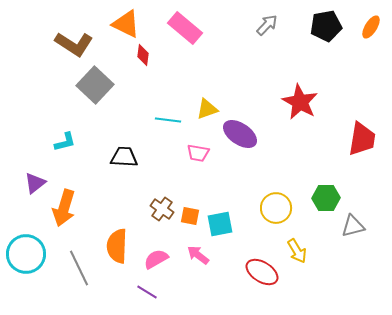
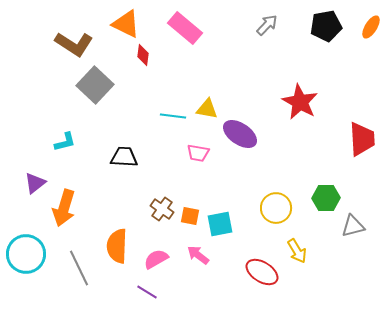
yellow triangle: rotated 30 degrees clockwise
cyan line: moved 5 px right, 4 px up
red trapezoid: rotated 12 degrees counterclockwise
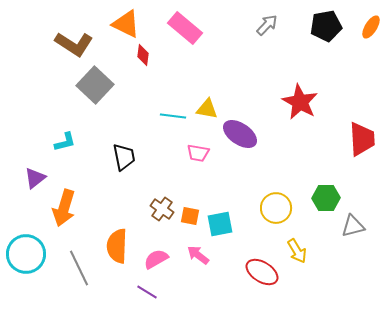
black trapezoid: rotated 76 degrees clockwise
purple triangle: moved 5 px up
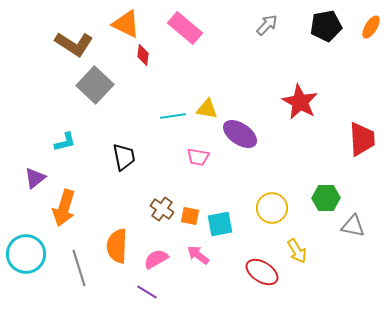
cyan line: rotated 15 degrees counterclockwise
pink trapezoid: moved 4 px down
yellow circle: moved 4 px left
gray triangle: rotated 25 degrees clockwise
gray line: rotated 9 degrees clockwise
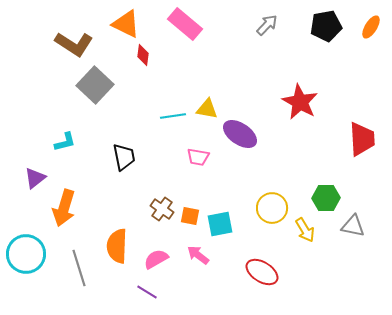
pink rectangle: moved 4 px up
yellow arrow: moved 8 px right, 21 px up
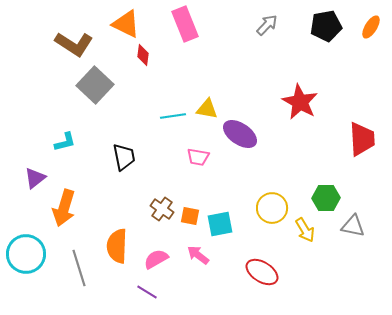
pink rectangle: rotated 28 degrees clockwise
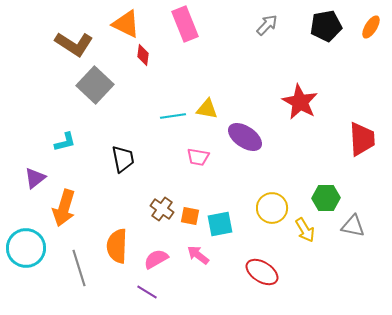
purple ellipse: moved 5 px right, 3 px down
black trapezoid: moved 1 px left, 2 px down
cyan circle: moved 6 px up
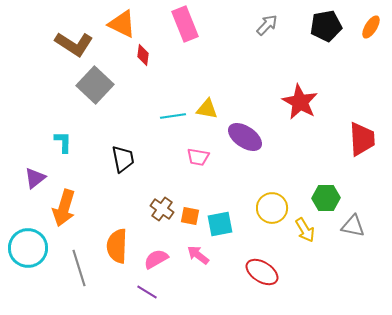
orange triangle: moved 4 px left
cyan L-shape: moved 2 px left; rotated 75 degrees counterclockwise
cyan circle: moved 2 px right
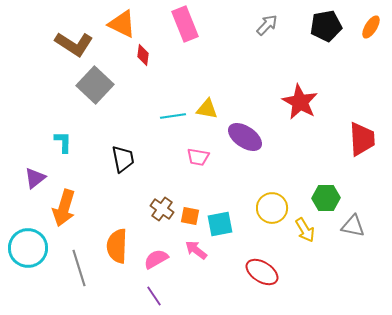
pink arrow: moved 2 px left, 5 px up
purple line: moved 7 px right, 4 px down; rotated 25 degrees clockwise
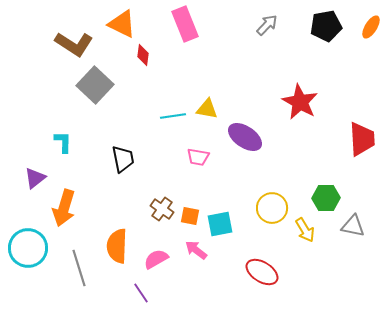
purple line: moved 13 px left, 3 px up
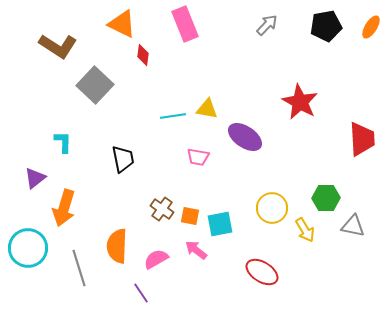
brown L-shape: moved 16 px left, 2 px down
